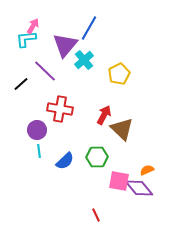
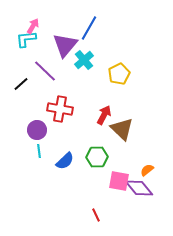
orange semicircle: rotated 16 degrees counterclockwise
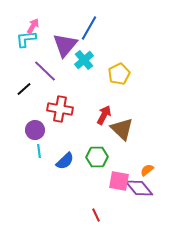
black line: moved 3 px right, 5 px down
purple circle: moved 2 px left
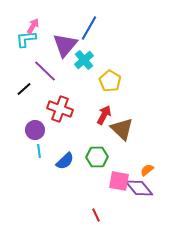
yellow pentagon: moved 9 px left, 7 px down; rotated 15 degrees counterclockwise
red cross: rotated 10 degrees clockwise
